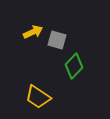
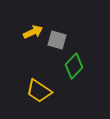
yellow trapezoid: moved 1 px right, 6 px up
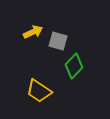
gray square: moved 1 px right, 1 px down
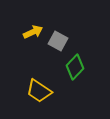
gray square: rotated 12 degrees clockwise
green diamond: moved 1 px right, 1 px down
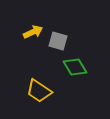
gray square: rotated 12 degrees counterclockwise
green diamond: rotated 75 degrees counterclockwise
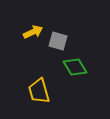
yellow trapezoid: rotated 40 degrees clockwise
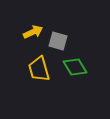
yellow trapezoid: moved 22 px up
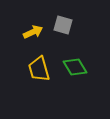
gray square: moved 5 px right, 16 px up
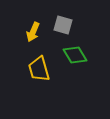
yellow arrow: rotated 138 degrees clockwise
green diamond: moved 12 px up
